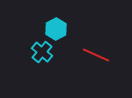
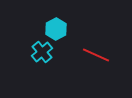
cyan cross: rotated 10 degrees clockwise
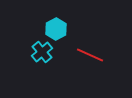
red line: moved 6 px left
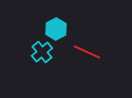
red line: moved 3 px left, 3 px up
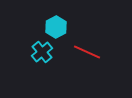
cyan hexagon: moved 2 px up
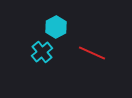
red line: moved 5 px right, 1 px down
